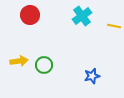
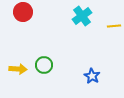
red circle: moved 7 px left, 3 px up
yellow line: rotated 16 degrees counterclockwise
yellow arrow: moved 1 px left, 8 px down; rotated 12 degrees clockwise
blue star: rotated 28 degrees counterclockwise
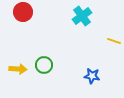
yellow line: moved 15 px down; rotated 24 degrees clockwise
blue star: rotated 21 degrees counterclockwise
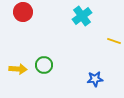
blue star: moved 3 px right, 3 px down; rotated 14 degrees counterclockwise
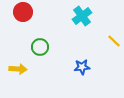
yellow line: rotated 24 degrees clockwise
green circle: moved 4 px left, 18 px up
blue star: moved 13 px left, 12 px up
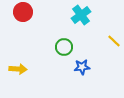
cyan cross: moved 1 px left, 1 px up
green circle: moved 24 px right
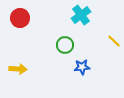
red circle: moved 3 px left, 6 px down
green circle: moved 1 px right, 2 px up
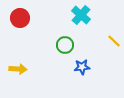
cyan cross: rotated 12 degrees counterclockwise
